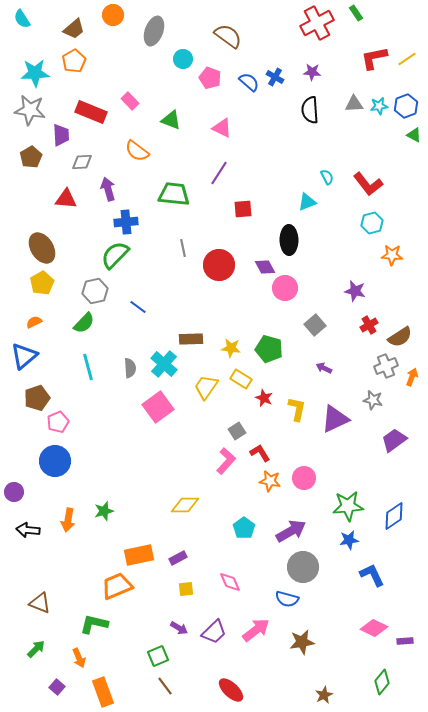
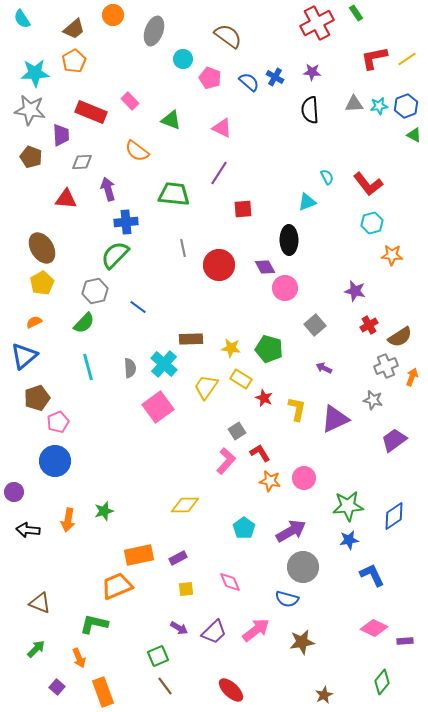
brown pentagon at (31, 157): rotated 20 degrees counterclockwise
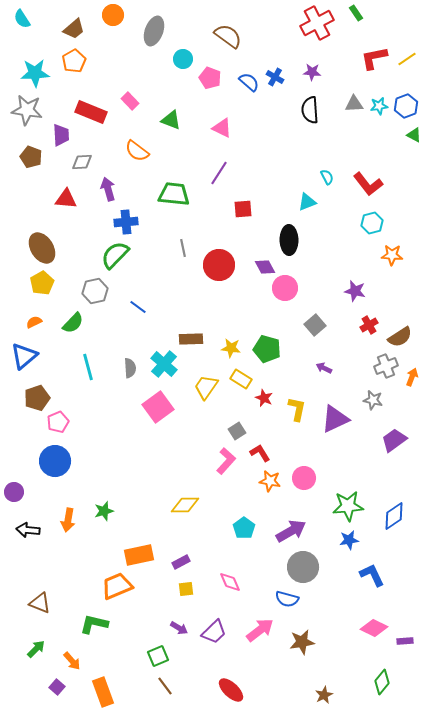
gray star at (30, 110): moved 3 px left
green semicircle at (84, 323): moved 11 px left
green pentagon at (269, 349): moved 2 px left
purple rectangle at (178, 558): moved 3 px right, 4 px down
pink arrow at (256, 630): moved 4 px right
orange arrow at (79, 658): moved 7 px left, 3 px down; rotated 18 degrees counterclockwise
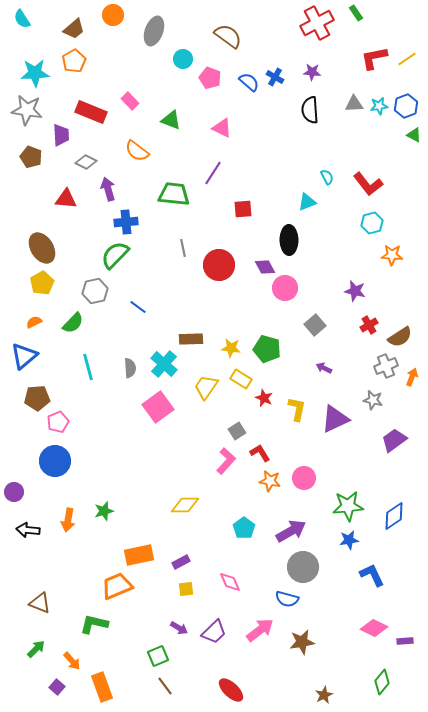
gray diamond at (82, 162): moved 4 px right; rotated 30 degrees clockwise
purple line at (219, 173): moved 6 px left
brown pentagon at (37, 398): rotated 15 degrees clockwise
orange rectangle at (103, 692): moved 1 px left, 5 px up
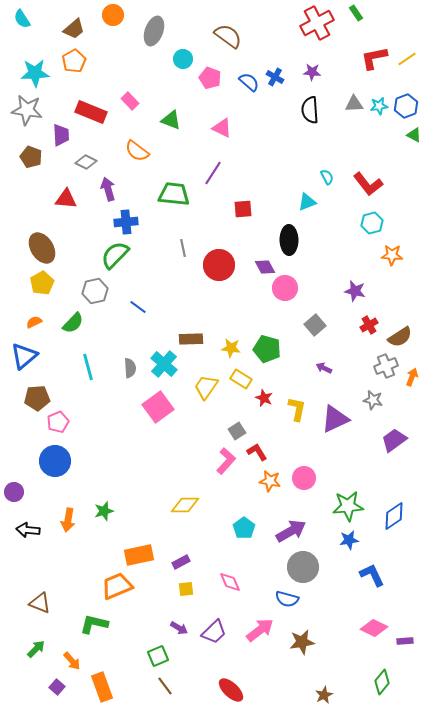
red L-shape at (260, 453): moved 3 px left, 1 px up
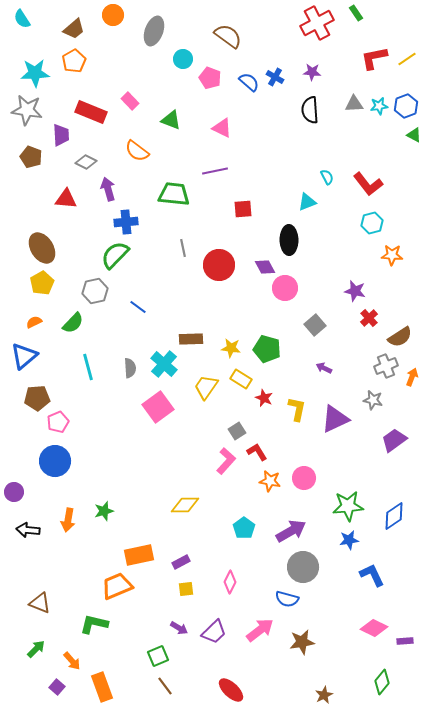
purple line at (213, 173): moved 2 px right, 2 px up; rotated 45 degrees clockwise
red cross at (369, 325): moved 7 px up; rotated 12 degrees counterclockwise
pink diamond at (230, 582): rotated 50 degrees clockwise
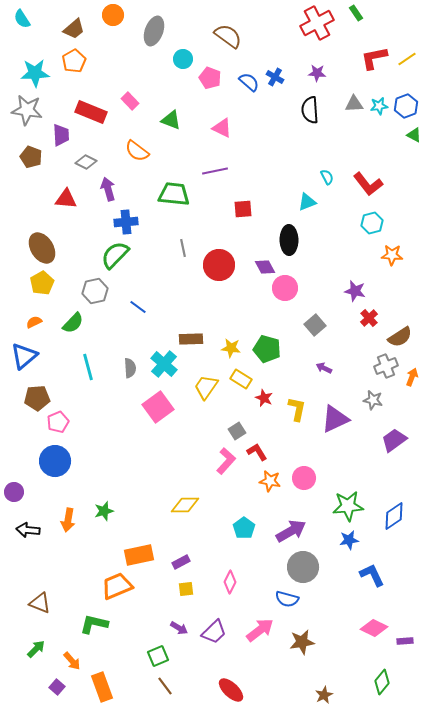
purple star at (312, 72): moved 5 px right, 1 px down
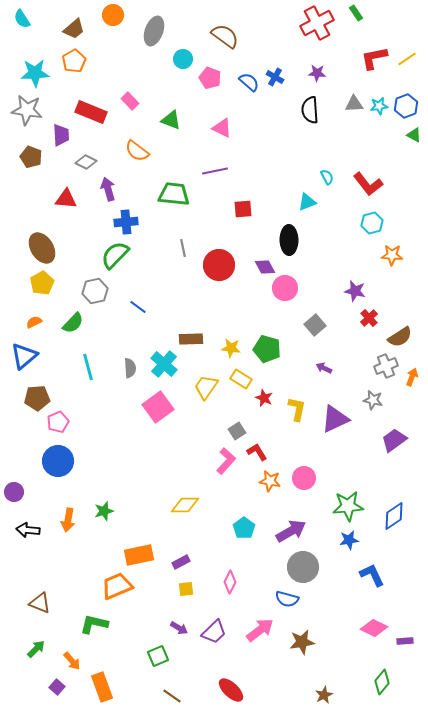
brown semicircle at (228, 36): moved 3 px left
blue circle at (55, 461): moved 3 px right
brown line at (165, 686): moved 7 px right, 10 px down; rotated 18 degrees counterclockwise
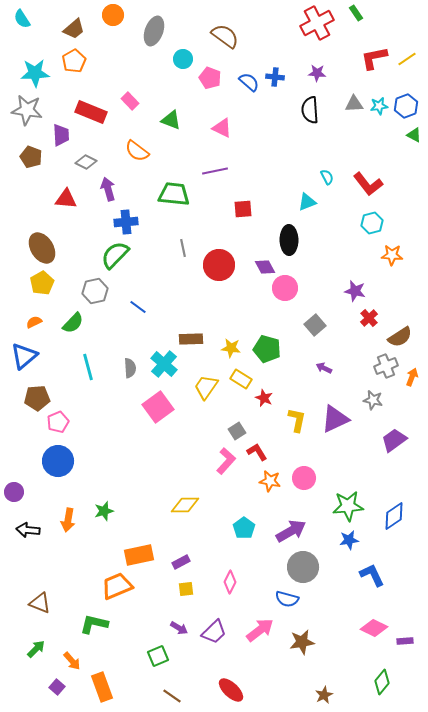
blue cross at (275, 77): rotated 24 degrees counterclockwise
yellow L-shape at (297, 409): moved 11 px down
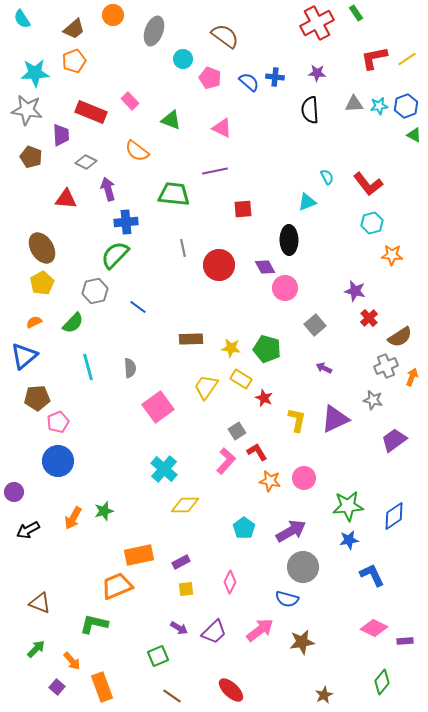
orange pentagon at (74, 61): rotated 10 degrees clockwise
cyan cross at (164, 364): moved 105 px down
orange arrow at (68, 520): moved 5 px right, 2 px up; rotated 20 degrees clockwise
black arrow at (28, 530): rotated 35 degrees counterclockwise
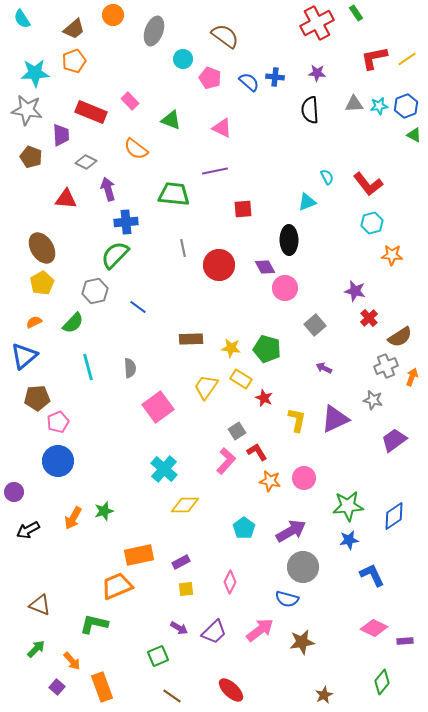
orange semicircle at (137, 151): moved 1 px left, 2 px up
brown triangle at (40, 603): moved 2 px down
